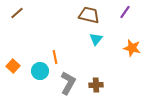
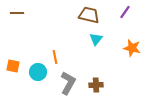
brown line: rotated 40 degrees clockwise
orange square: rotated 32 degrees counterclockwise
cyan circle: moved 2 px left, 1 px down
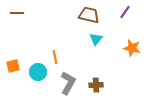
orange square: rotated 24 degrees counterclockwise
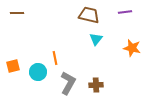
purple line: rotated 48 degrees clockwise
orange line: moved 1 px down
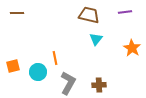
orange star: rotated 18 degrees clockwise
brown cross: moved 3 px right
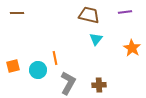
cyan circle: moved 2 px up
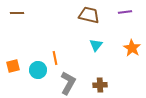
cyan triangle: moved 6 px down
brown cross: moved 1 px right
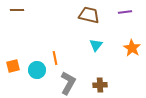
brown line: moved 3 px up
cyan circle: moved 1 px left
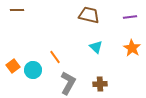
purple line: moved 5 px right, 5 px down
cyan triangle: moved 2 px down; rotated 24 degrees counterclockwise
orange line: moved 1 px up; rotated 24 degrees counterclockwise
orange square: rotated 24 degrees counterclockwise
cyan circle: moved 4 px left
brown cross: moved 1 px up
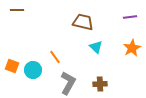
brown trapezoid: moved 6 px left, 7 px down
orange star: rotated 12 degrees clockwise
orange square: moved 1 px left; rotated 32 degrees counterclockwise
